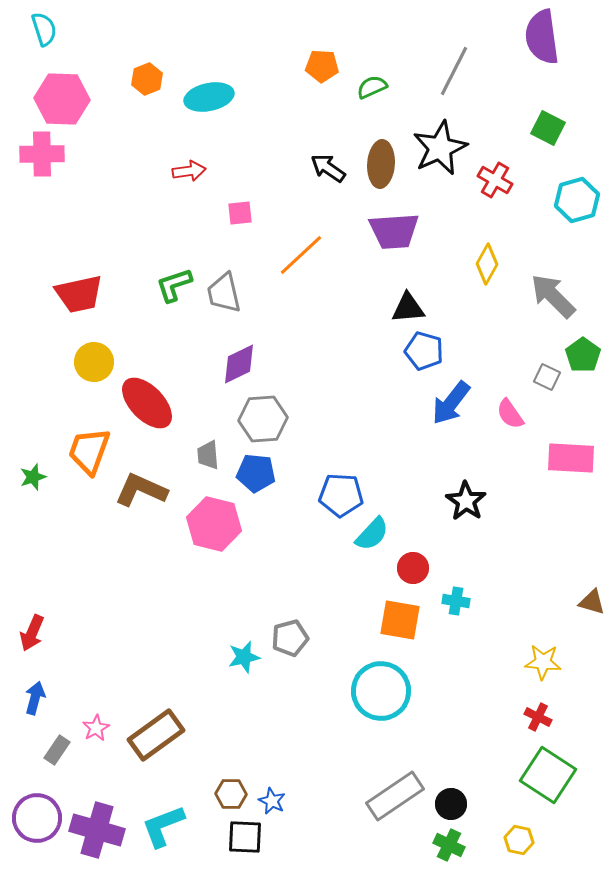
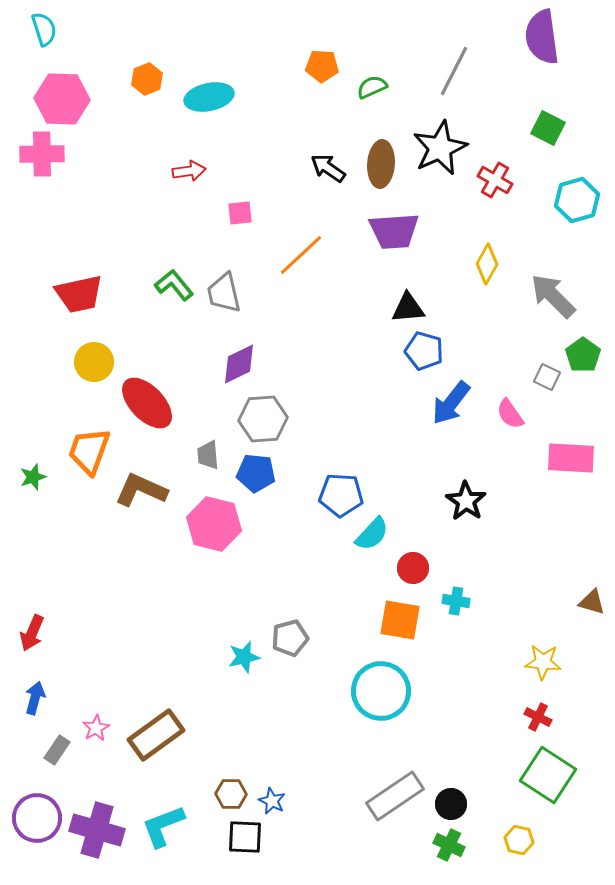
green L-shape at (174, 285): rotated 69 degrees clockwise
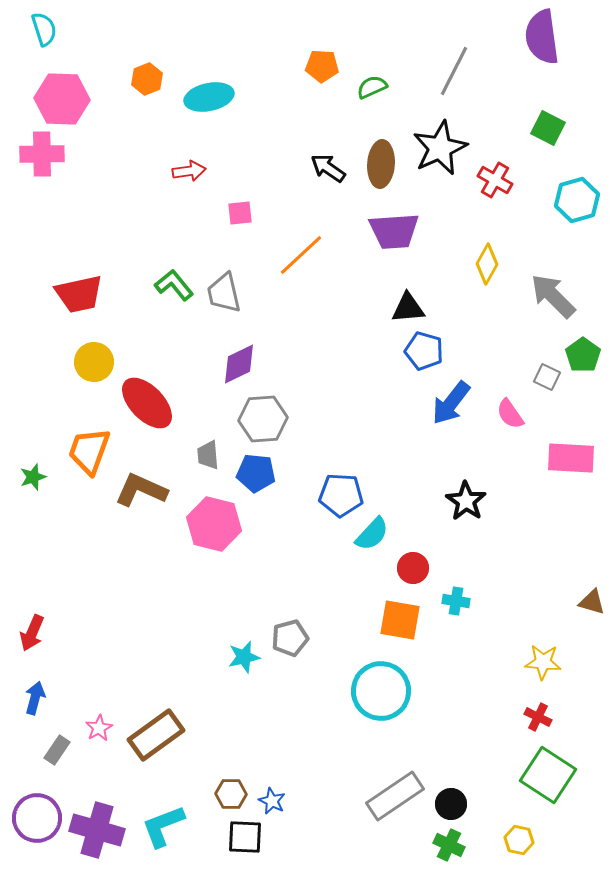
pink star at (96, 728): moved 3 px right
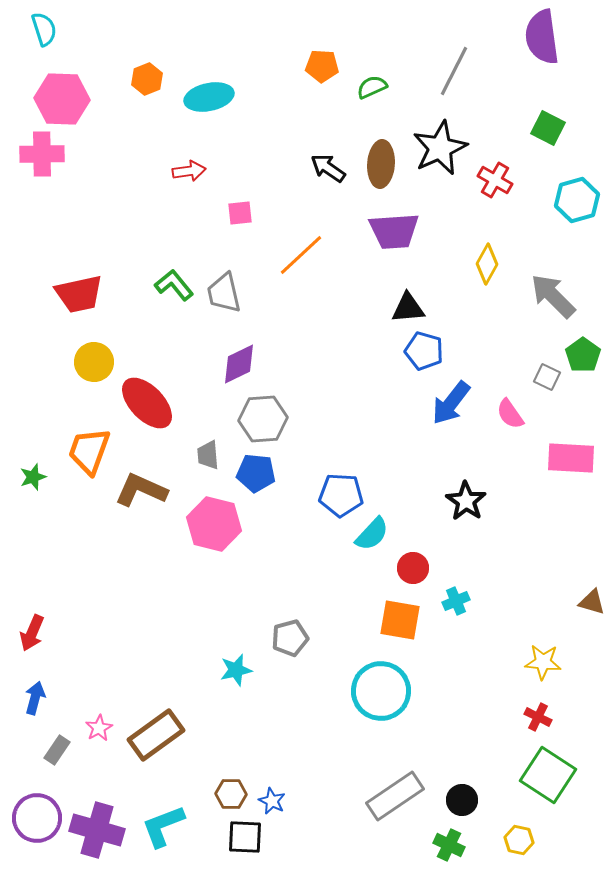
cyan cross at (456, 601): rotated 32 degrees counterclockwise
cyan star at (244, 657): moved 8 px left, 13 px down
black circle at (451, 804): moved 11 px right, 4 px up
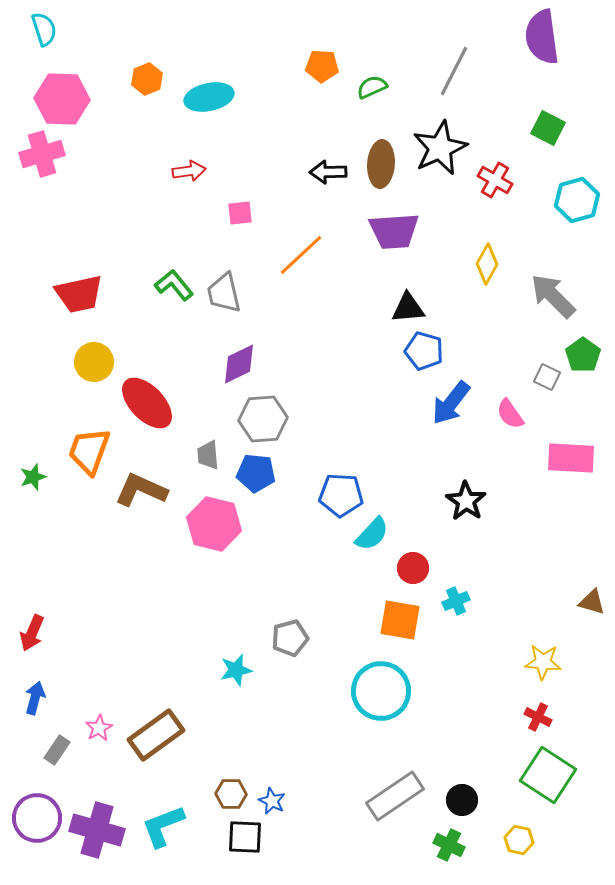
pink cross at (42, 154): rotated 15 degrees counterclockwise
black arrow at (328, 168): moved 4 px down; rotated 36 degrees counterclockwise
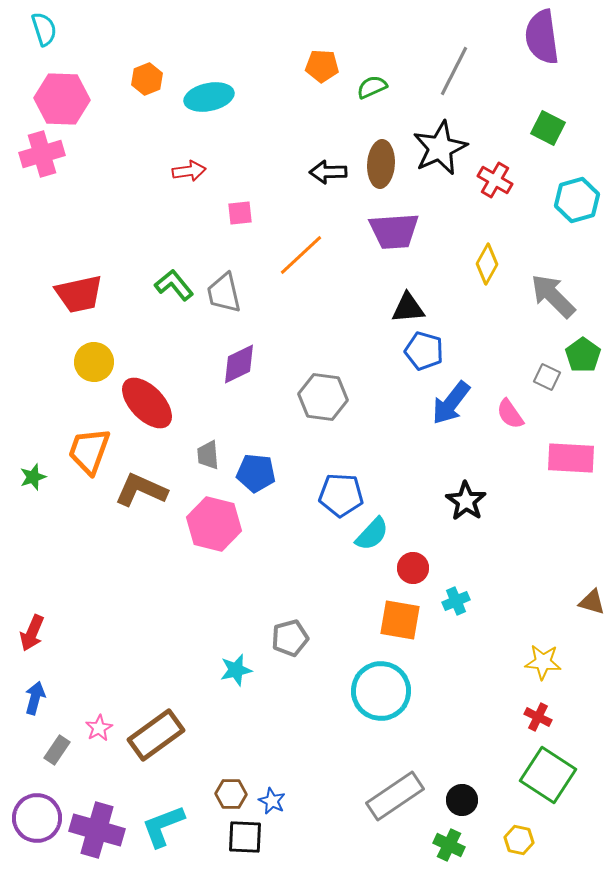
gray hexagon at (263, 419): moved 60 px right, 22 px up; rotated 12 degrees clockwise
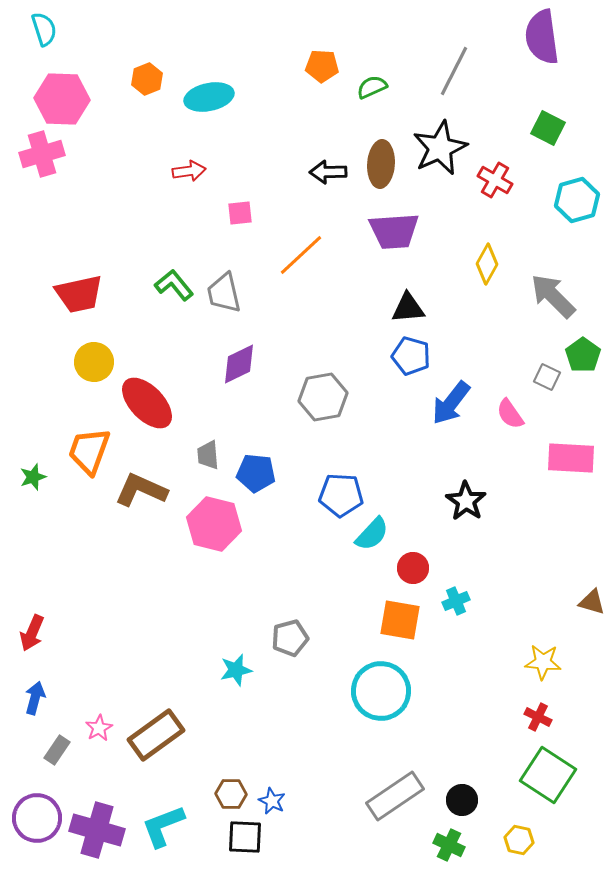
blue pentagon at (424, 351): moved 13 px left, 5 px down
gray hexagon at (323, 397): rotated 18 degrees counterclockwise
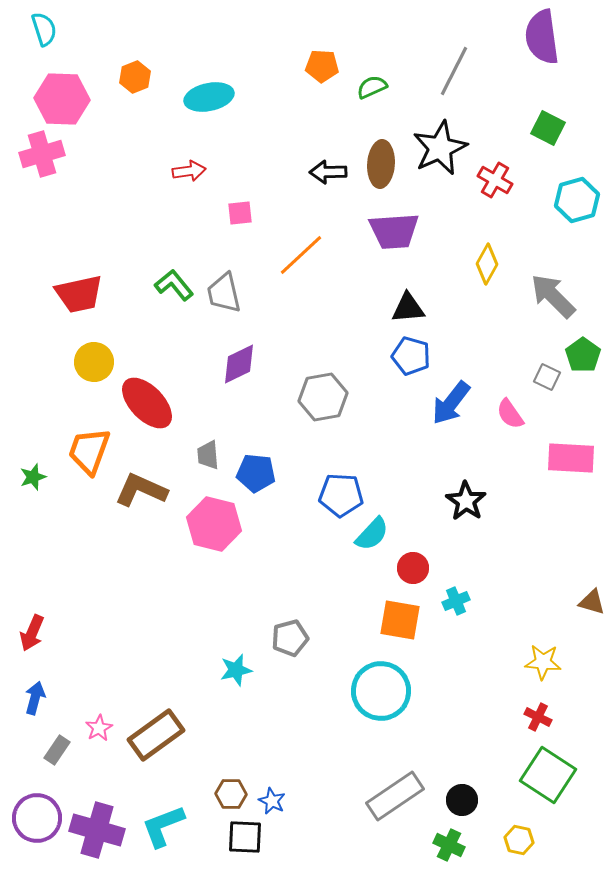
orange hexagon at (147, 79): moved 12 px left, 2 px up
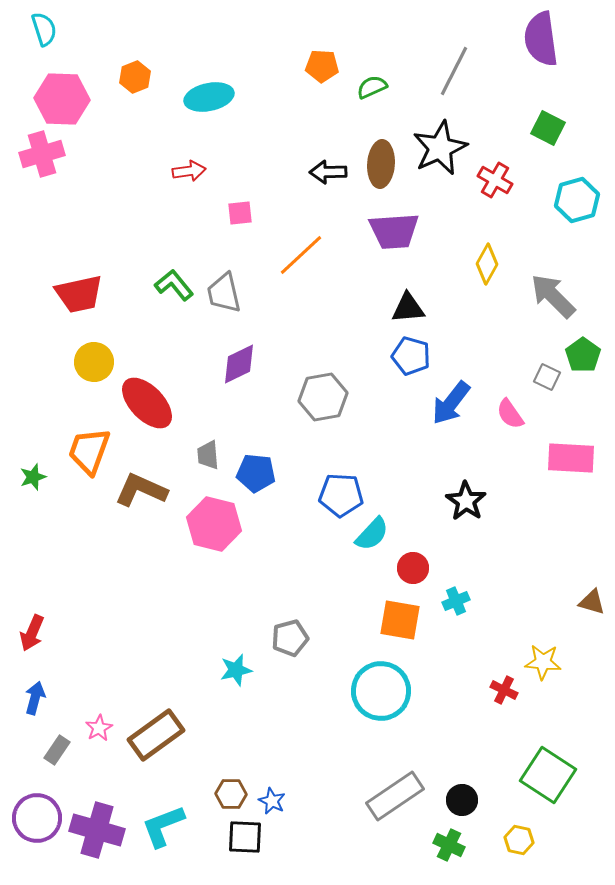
purple semicircle at (542, 37): moved 1 px left, 2 px down
red cross at (538, 717): moved 34 px left, 27 px up
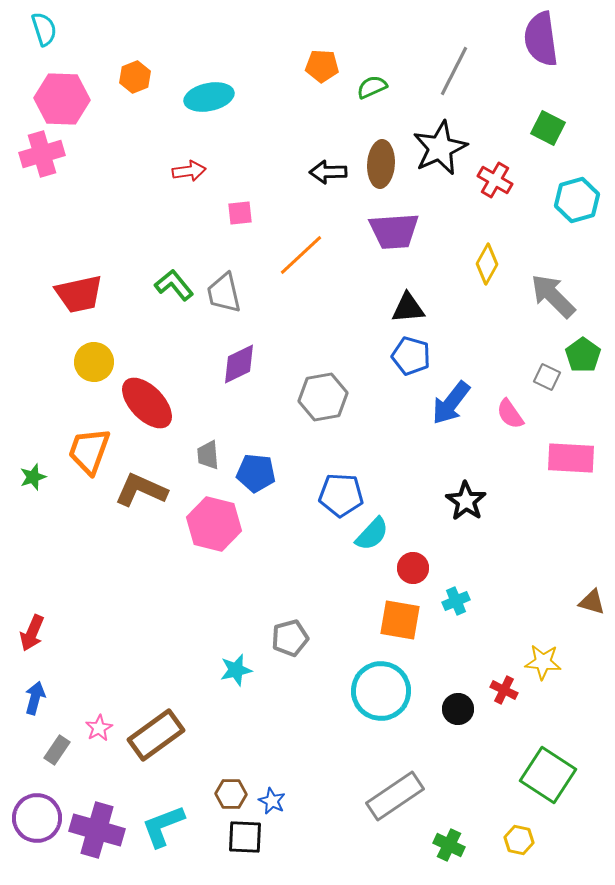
black circle at (462, 800): moved 4 px left, 91 px up
